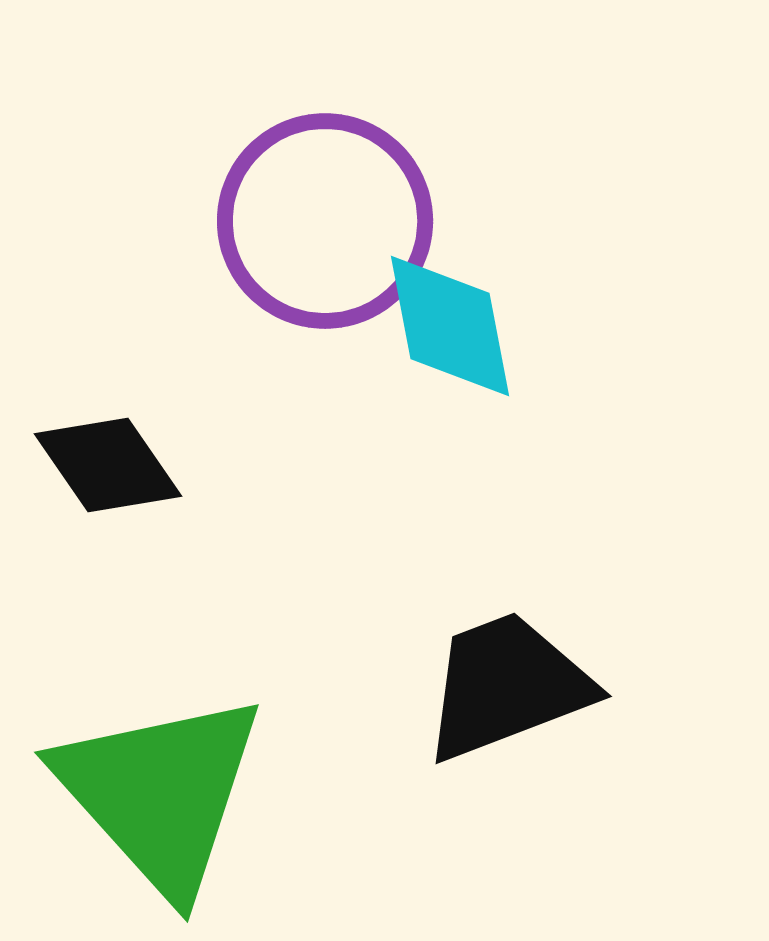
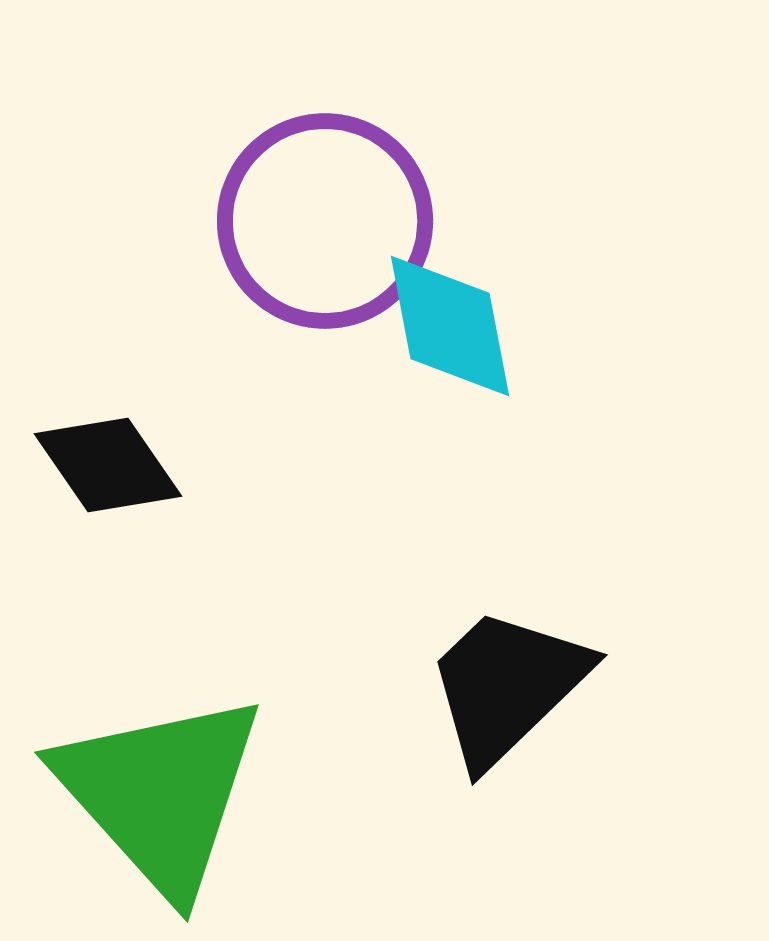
black trapezoid: rotated 23 degrees counterclockwise
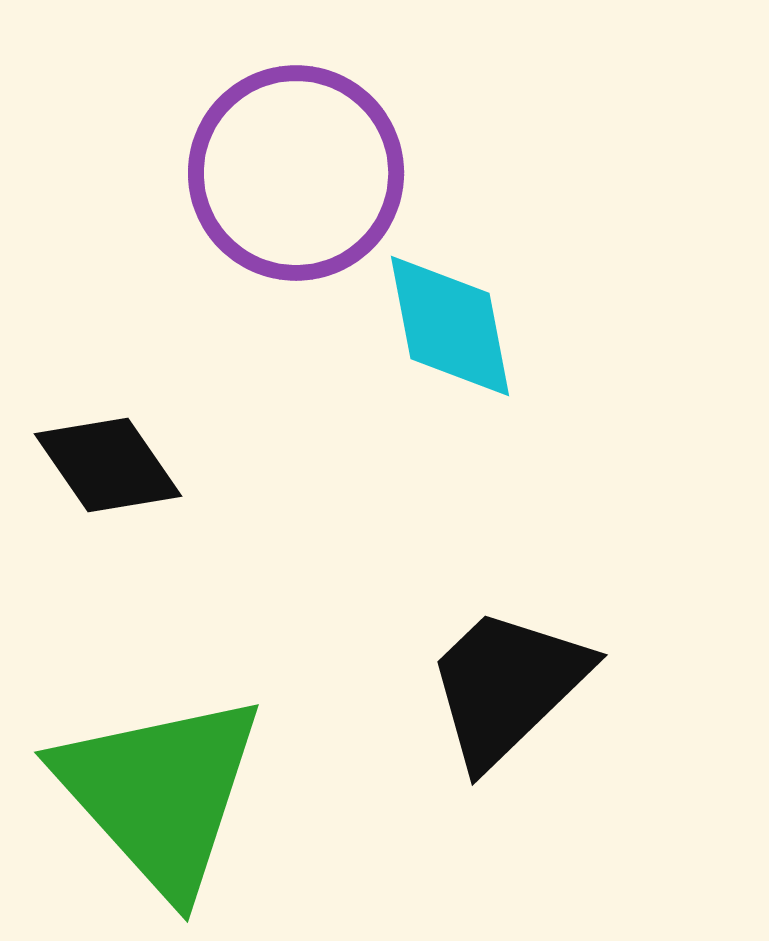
purple circle: moved 29 px left, 48 px up
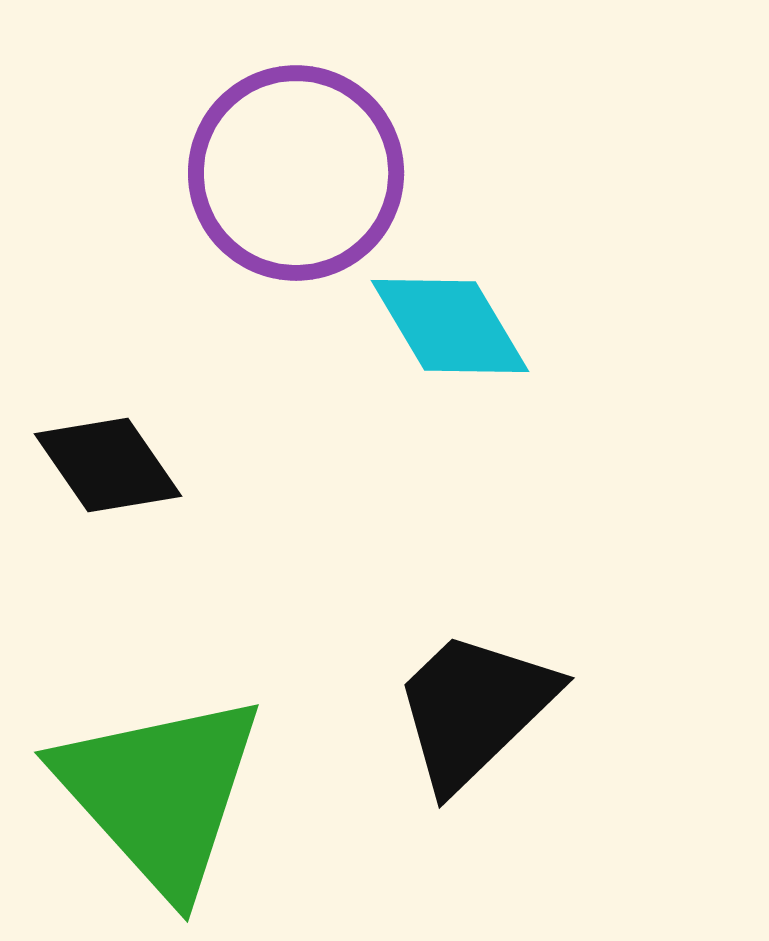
cyan diamond: rotated 20 degrees counterclockwise
black trapezoid: moved 33 px left, 23 px down
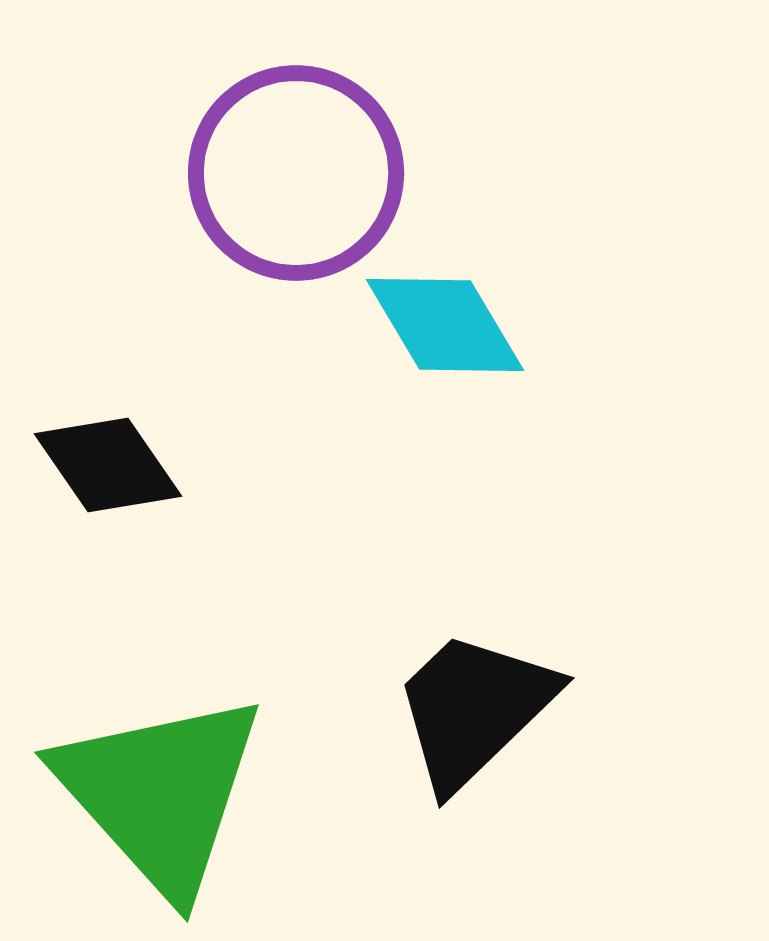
cyan diamond: moved 5 px left, 1 px up
